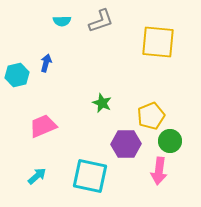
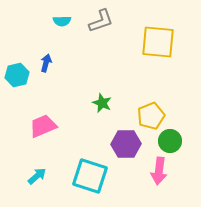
cyan square: rotated 6 degrees clockwise
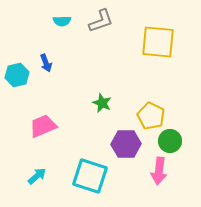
blue arrow: rotated 144 degrees clockwise
yellow pentagon: rotated 24 degrees counterclockwise
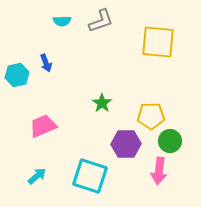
green star: rotated 12 degrees clockwise
yellow pentagon: rotated 28 degrees counterclockwise
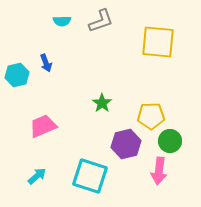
purple hexagon: rotated 12 degrees counterclockwise
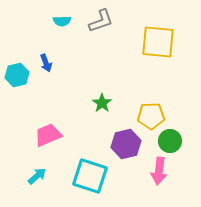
pink trapezoid: moved 5 px right, 9 px down
